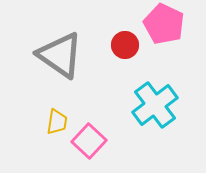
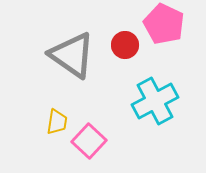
gray triangle: moved 12 px right
cyan cross: moved 4 px up; rotated 9 degrees clockwise
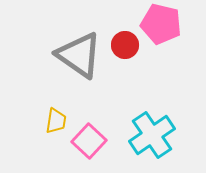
pink pentagon: moved 3 px left; rotated 12 degrees counterclockwise
gray triangle: moved 7 px right
cyan cross: moved 3 px left, 34 px down; rotated 6 degrees counterclockwise
yellow trapezoid: moved 1 px left, 1 px up
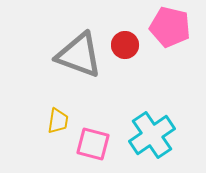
pink pentagon: moved 9 px right, 3 px down
gray triangle: rotated 15 degrees counterclockwise
yellow trapezoid: moved 2 px right
pink square: moved 4 px right, 3 px down; rotated 28 degrees counterclockwise
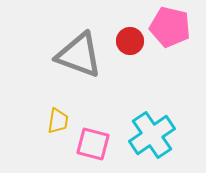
red circle: moved 5 px right, 4 px up
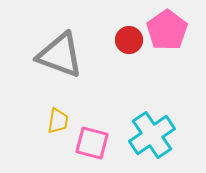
pink pentagon: moved 3 px left, 3 px down; rotated 24 degrees clockwise
red circle: moved 1 px left, 1 px up
gray triangle: moved 19 px left
pink square: moved 1 px left, 1 px up
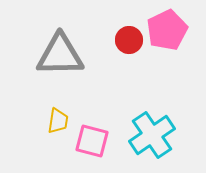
pink pentagon: rotated 9 degrees clockwise
gray triangle: rotated 21 degrees counterclockwise
pink square: moved 2 px up
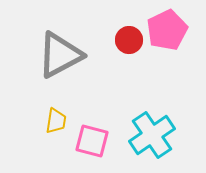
gray triangle: rotated 27 degrees counterclockwise
yellow trapezoid: moved 2 px left
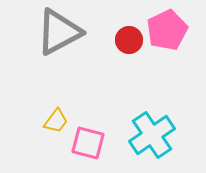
gray triangle: moved 1 px left, 23 px up
yellow trapezoid: rotated 28 degrees clockwise
pink square: moved 4 px left, 2 px down
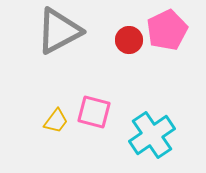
gray triangle: moved 1 px up
pink square: moved 6 px right, 31 px up
